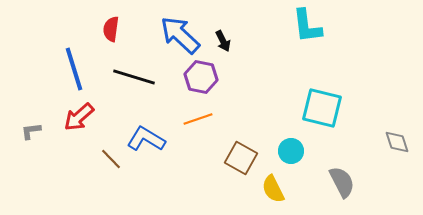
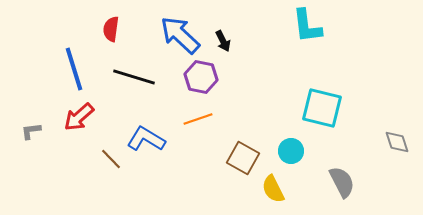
brown square: moved 2 px right
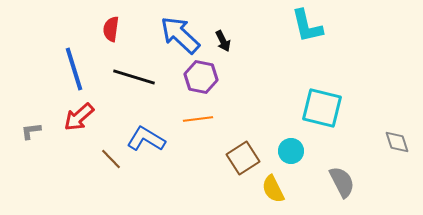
cyan L-shape: rotated 6 degrees counterclockwise
orange line: rotated 12 degrees clockwise
brown square: rotated 28 degrees clockwise
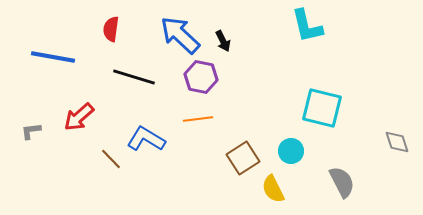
blue line: moved 21 px left, 12 px up; rotated 63 degrees counterclockwise
